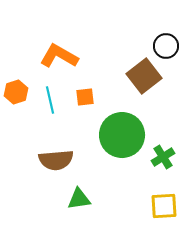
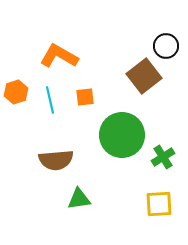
yellow square: moved 5 px left, 2 px up
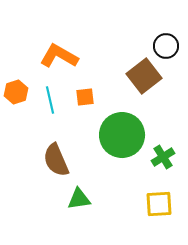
brown semicircle: rotated 72 degrees clockwise
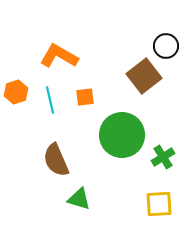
green triangle: rotated 25 degrees clockwise
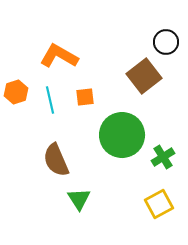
black circle: moved 4 px up
green triangle: rotated 40 degrees clockwise
yellow square: rotated 24 degrees counterclockwise
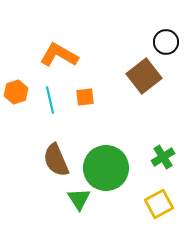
orange L-shape: moved 1 px up
green circle: moved 16 px left, 33 px down
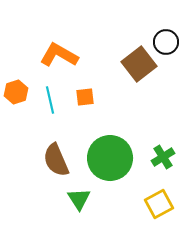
brown square: moved 5 px left, 12 px up
green circle: moved 4 px right, 10 px up
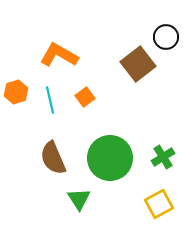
black circle: moved 5 px up
brown square: moved 1 px left
orange square: rotated 30 degrees counterclockwise
brown semicircle: moved 3 px left, 2 px up
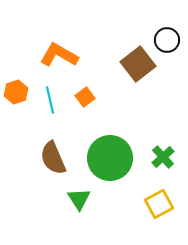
black circle: moved 1 px right, 3 px down
green cross: rotated 10 degrees counterclockwise
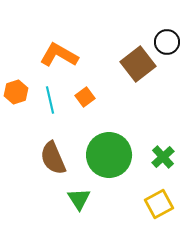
black circle: moved 2 px down
green circle: moved 1 px left, 3 px up
